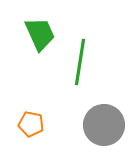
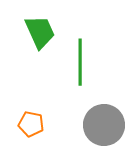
green trapezoid: moved 2 px up
green line: rotated 9 degrees counterclockwise
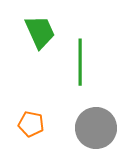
gray circle: moved 8 px left, 3 px down
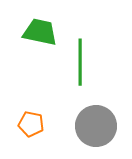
green trapezoid: rotated 54 degrees counterclockwise
gray circle: moved 2 px up
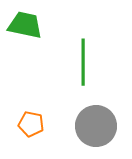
green trapezoid: moved 15 px left, 7 px up
green line: moved 3 px right
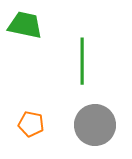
green line: moved 1 px left, 1 px up
gray circle: moved 1 px left, 1 px up
